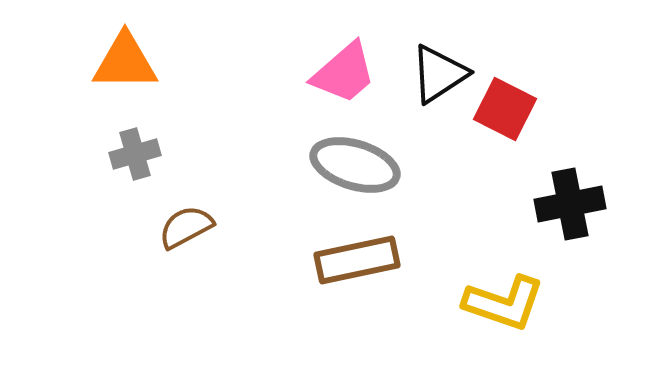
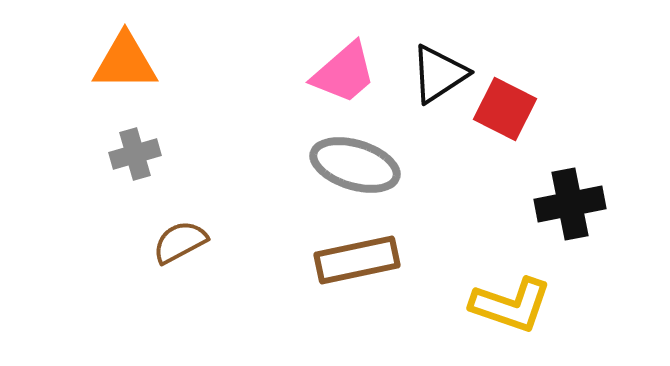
brown semicircle: moved 6 px left, 15 px down
yellow L-shape: moved 7 px right, 2 px down
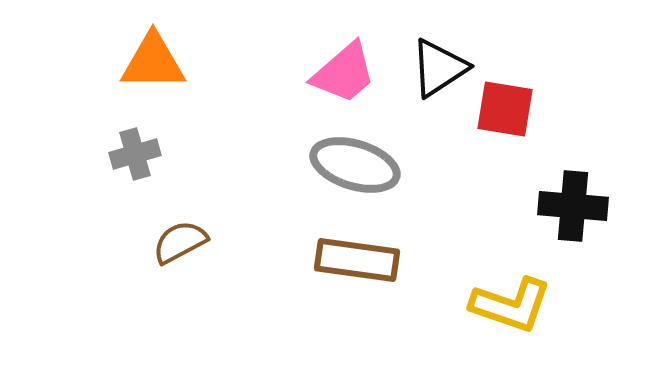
orange triangle: moved 28 px right
black triangle: moved 6 px up
red square: rotated 18 degrees counterclockwise
black cross: moved 3 px right, 2 px down; rotated 16 degrees clockwise
brown rectangle: rotated 20 degrees clockwise
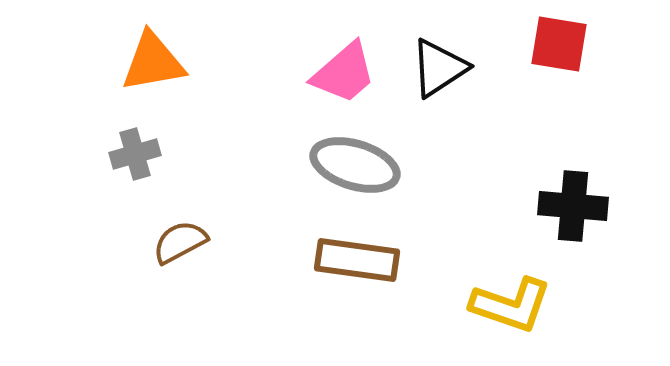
orange triangle: rotated 10 degrees counterclockwise
red square: moved 54 px right, 65 px up
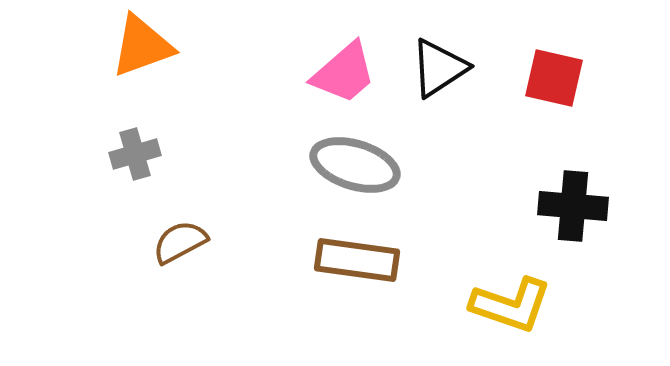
red square: moved 5 px left, 34 px down; rotated 4 degrees clockwise
orange triangle: moved 11 px left, 16 px up; rotated 10 degrees counterclockwise
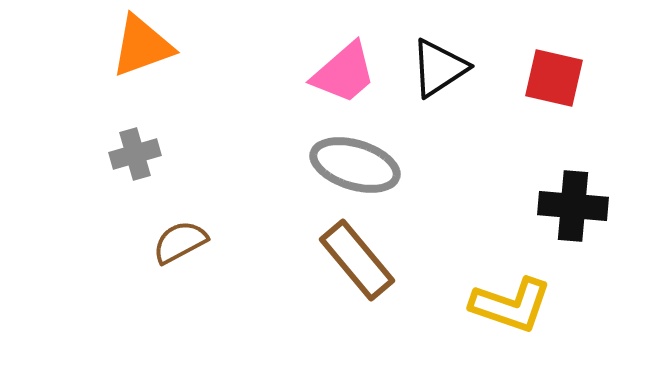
brown rectangle: rotated 42 degrees clockwise
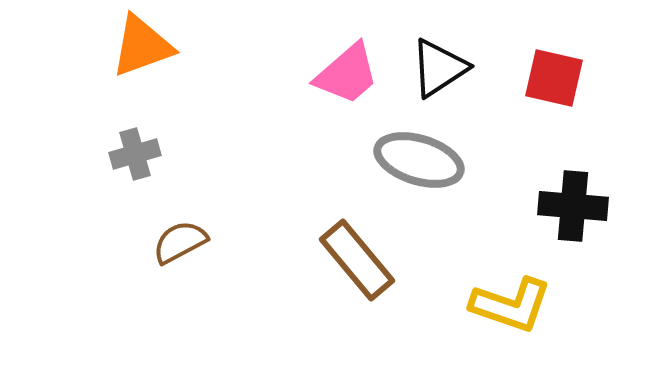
pink trapezoid: moved 3 px right, 1 px down
gray ellipse: moved 64 px right, 5 px up
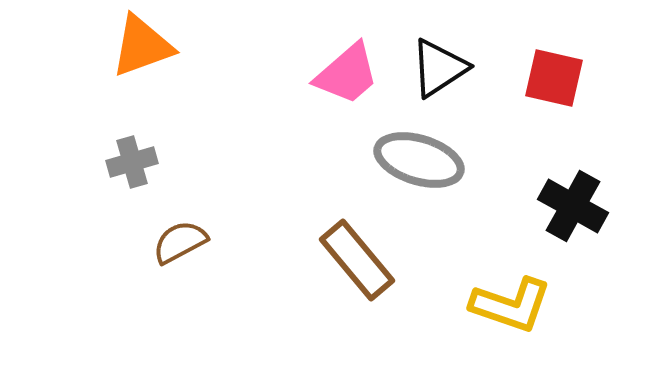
gray cross: moved 3 px left, 8 px down
black cross: rotated 24 degrees clockwise
